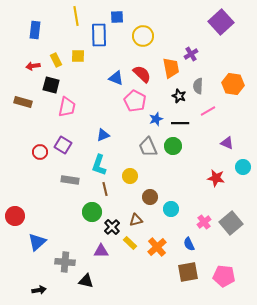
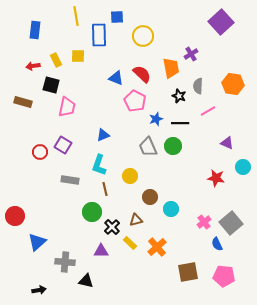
blue semicircle at (189, 244): moved 28 px right
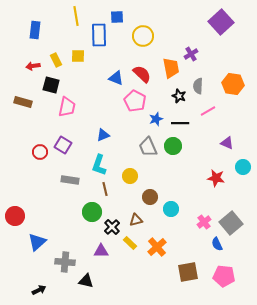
black arrow at (39, 290): rotated 16 degrees counterclockwise
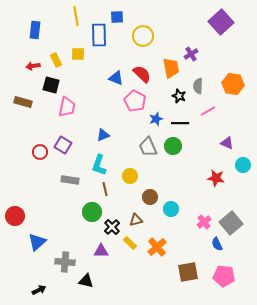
yellow square at (78, 56): moved 2 px up
cyan circle at (243, 167): moved 2 px up
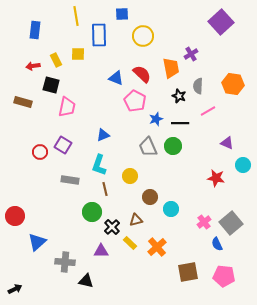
blue square at (117, 17): moved 5 px right, 3 px up
black arrow at (39, 290): moved 24 px left, 1 px up
